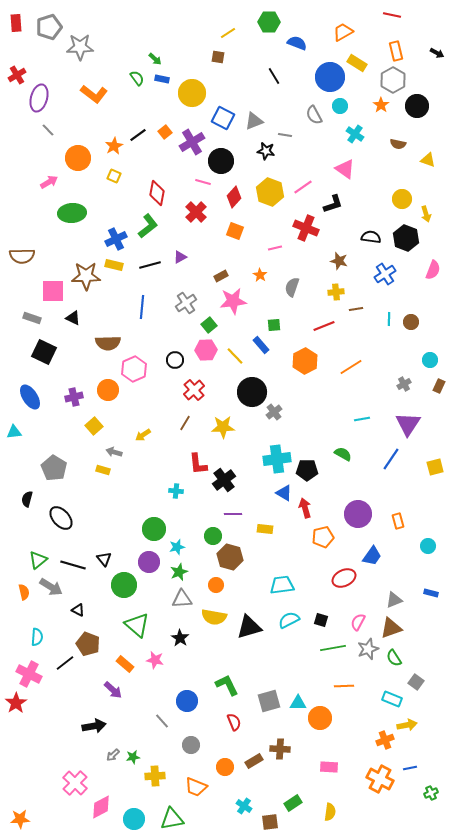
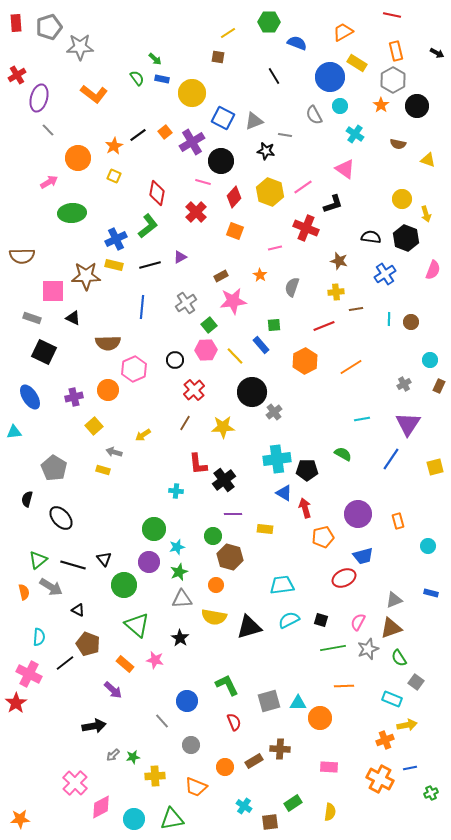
blue trapezoid at (372, 556): moved 9 px left; rotated 40 degrees clockwise
cyan semicircle at (37, 637): moved 2 px right
green semicircle at (394, 658): moved 5 px right
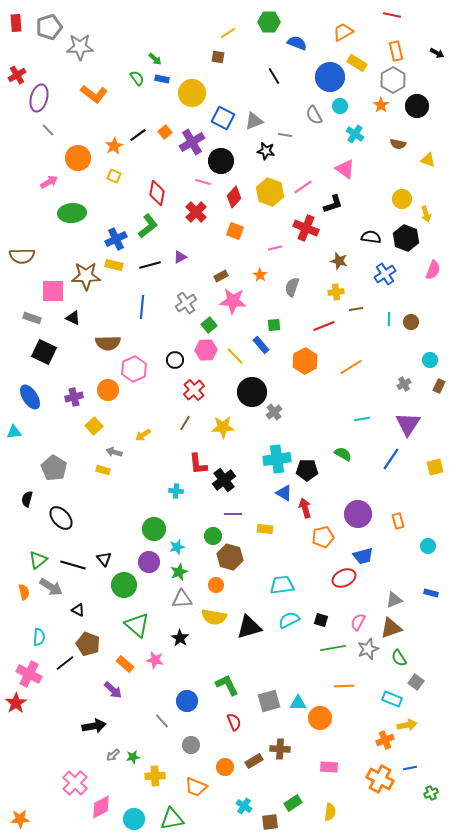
pink star at (233, 301): rotated 12 degrees clockwise
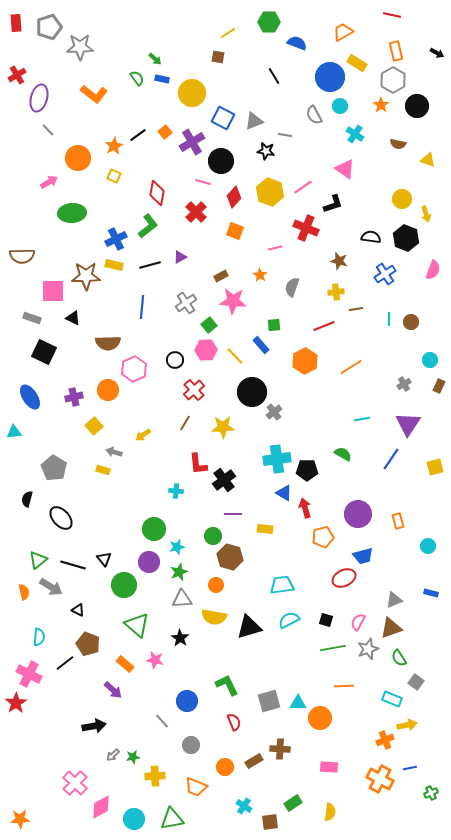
black square at (321, 620): moved 5 px right
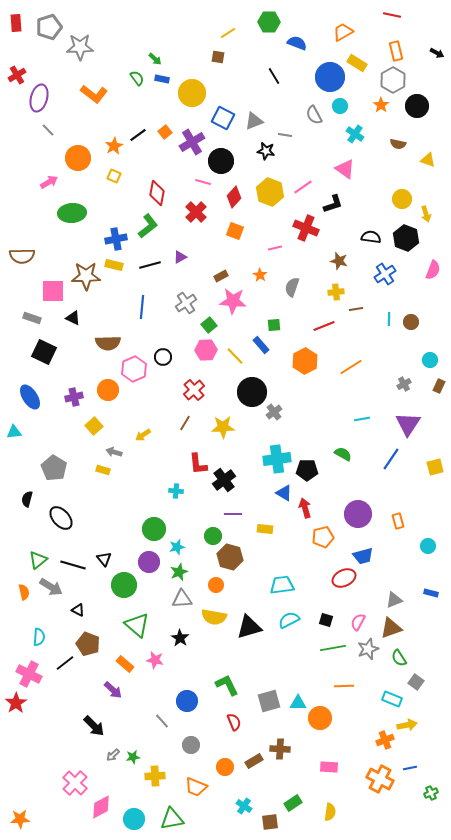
blue cross at (116, 239): rotated 15 degrees clockwise
black circle at (175, 360): moved 12 px left, 3 px up
black arrow at (94, 726): rotated 55 degrees clockwise
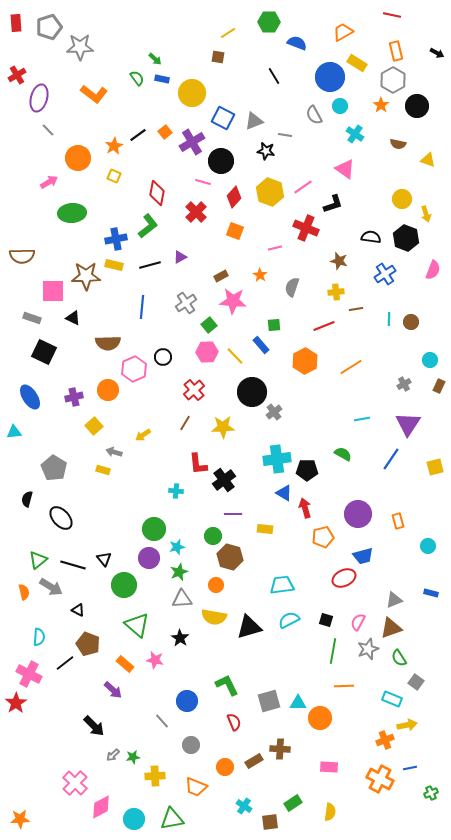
pink hexagon at (206, 350): moved 1 px right, 2 px down
purple circle at (149, 562): moved 4 px up
green line at (333, 648): moved 3 px down; rotated 70 degrees counterclockwise
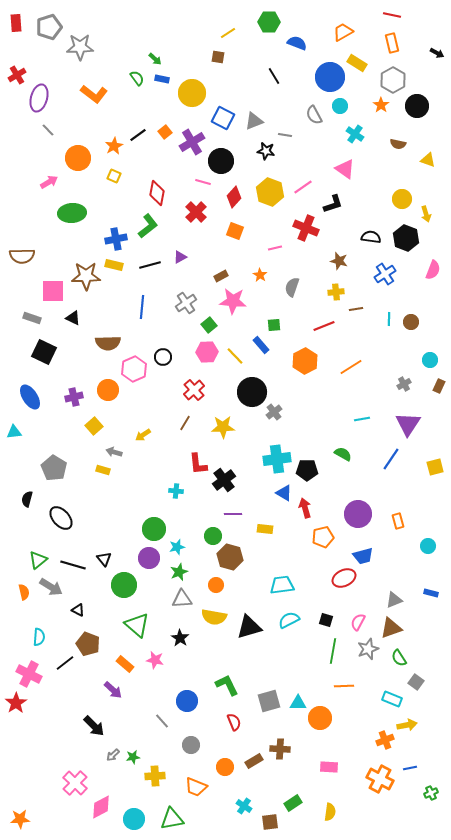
orange rectangle at (396, 51): moved 4 px left, 8 px up
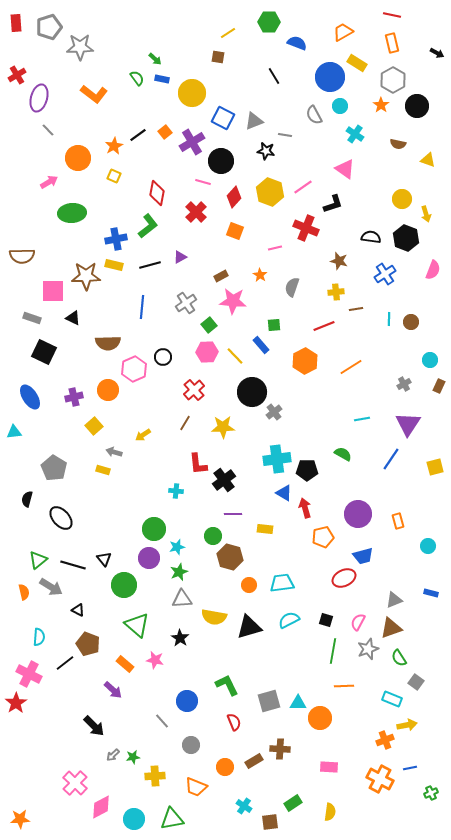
orange circle at (216, 585): moved 33 px right
cyan trapezoid at (282, 585): moved 2 px up
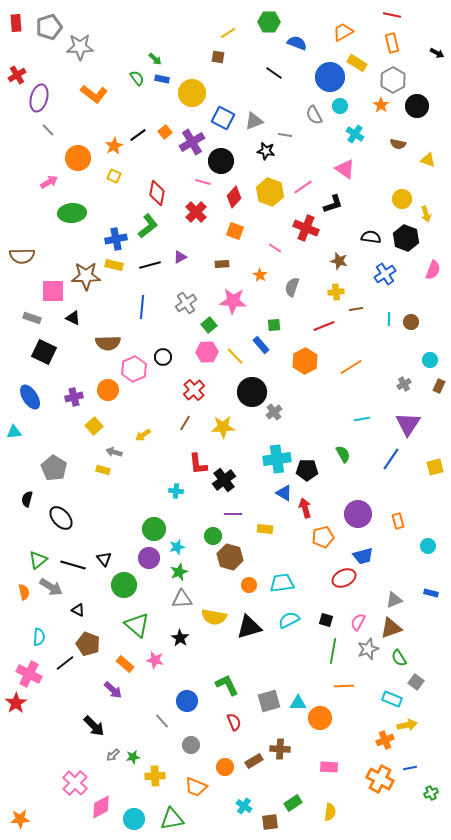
black line at (274, 76): moved 3 px up; rotated 24 degrees counterclockwise
pink line at (275, 248): rotated 48 degrees clockwise
brown rectangle at (221, 276): moved 1 px right, 12 px up; rotated 24 degrees clockwise
green semicircle at (343, 454): rotated 30 degrees clockwise
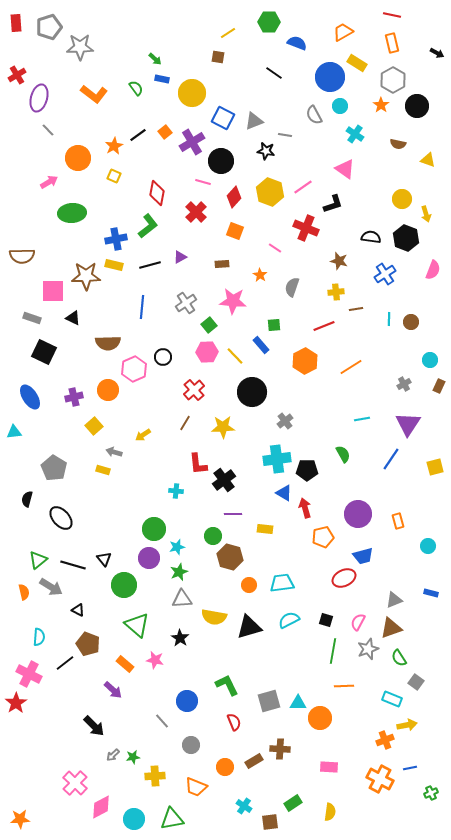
green semicircle at (137, 78): moved 1 px left, 10 px down
gray cross at (274, 412): moved 11 px right, 9 px down
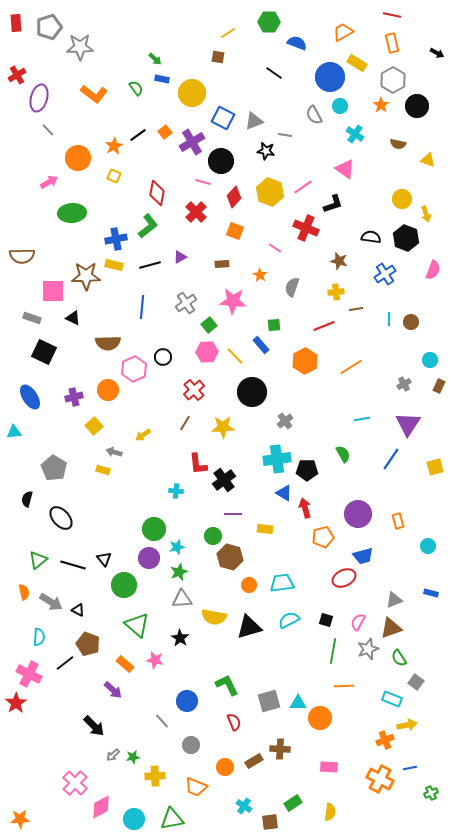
gray arrow at (51, 587): moved 15 px down
